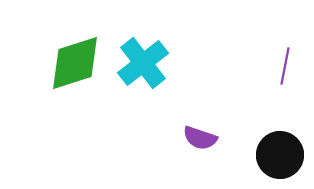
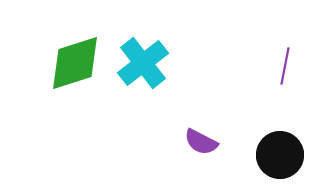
purple semicircle: moved 1 px right, 4 px down; rotated 8 degrees clockwise
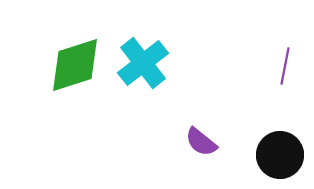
green diamond: moved 2 px down
purple semicircle: rotated 12 degrees clockwise
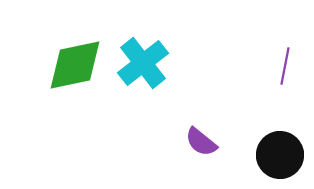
green diamond: rotated 6 degrees clockwise
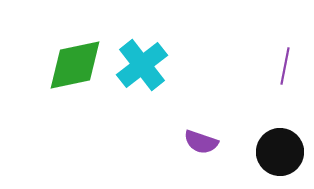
cyan cross: moved 1 px left, 2 px down
purple semicircle: rotated 20 degrees counterclockwise
black circle: moved 3 px up
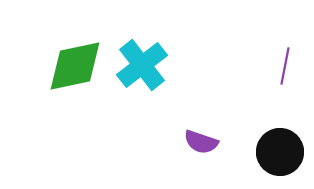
green diamond: moved 1 px down
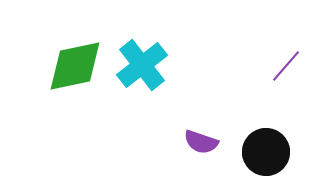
purple line: moved 1 px right; rotated 30 degrees clockwise
black circle: moved 14 px left
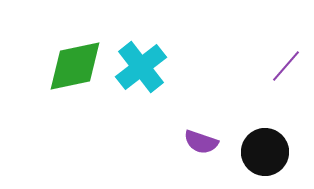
cyan cross: moved 1 px left, 2 px down
black circle: moved 1 px left
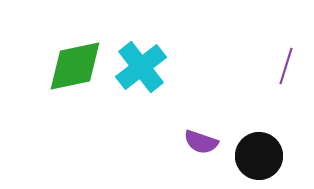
purple line: rotated 24 degrees counterclockwise
black circle: moved 6 px left, 4 px down
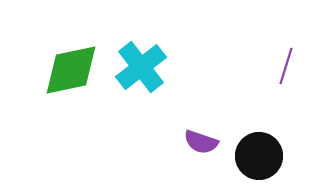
green diamond: moved 4 px left, 4 px down
